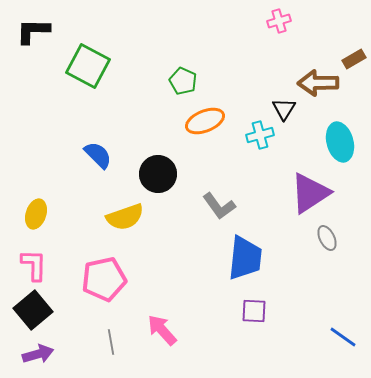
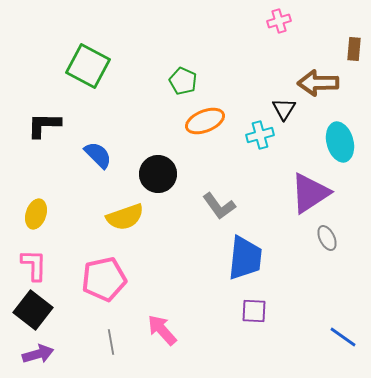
black L-shape: moved 11 px right, 94 px down
brown rectangle: moved 10 px up; rotated 55 degrees counterclockwise
black square: rotated 12 degrees counterclockwise
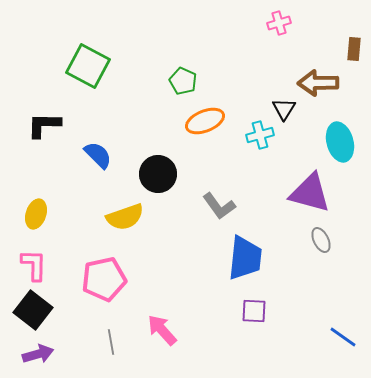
pink cross: moved 2 px down
purple triangle: rotated 48 degrees clockwise
gray ellipse: moved 6 px left, 2 px down
